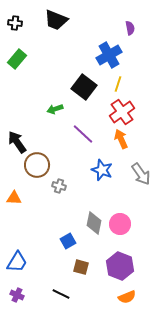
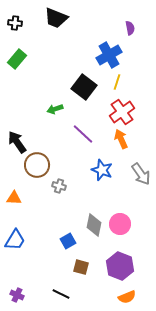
black trapezoid: moved 2 px up
yellow line: moved 1 px left, 2 px up
gray diamond: moved 2 px down
blue trapezoid: moved 2 px left, 22 px up
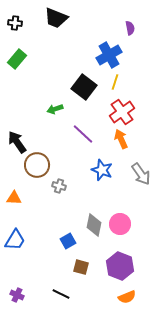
yellow line: moved 2 px left
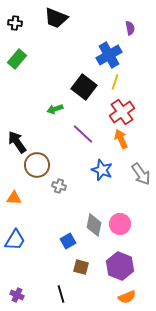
black line: rotated 48 degrees clockwise
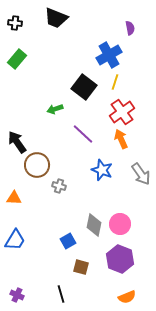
purple hexagon: moved 7 px up
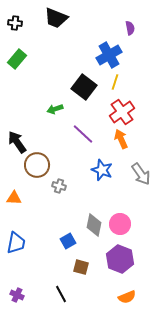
blue trapezoid: moved 1 px right, 3 px down; rotated 20 degrees counterclockwise
black line: rotated 12 degrees counterclockwise
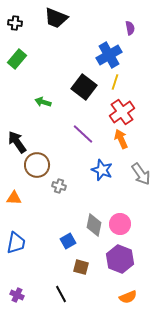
green arrow: moved 12 px left, 7 px up; rotated 35 degrees clockwise
orange semicircle: moved 1 px right
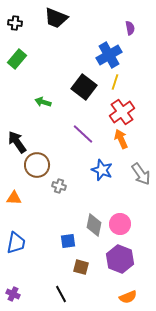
blue square: rotated 21 degrees clockwise
purple cross: moved 4 px left, 1 px up
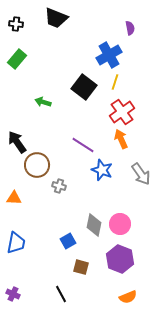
black cross: moved 1 px right, 1 px down
purple line: moved 11 px down; rotated 10 degrees counterclockwise
blue square: rotated 21 degrees counterclockwise
